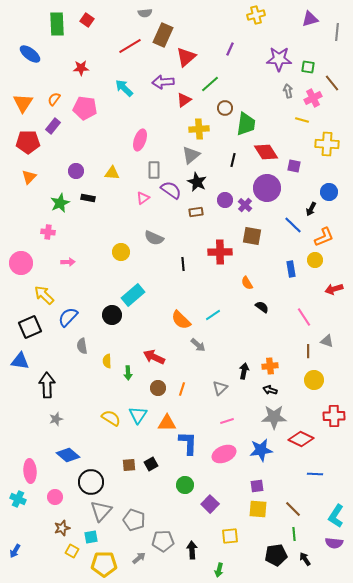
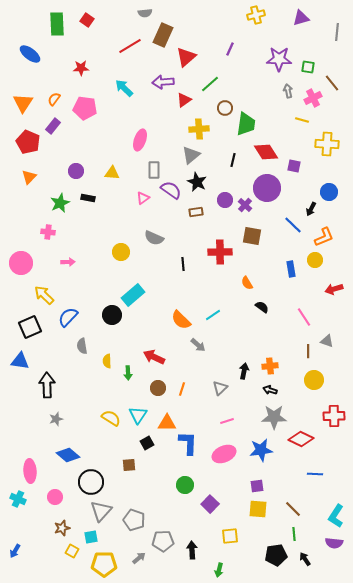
purple triangle at (310, 19): moved 9 px left, 1 px up
red pentagon at (28, 142): rotated 25 degrees clockwise
black square at (151, 464): moved 4 px left, 21 px up
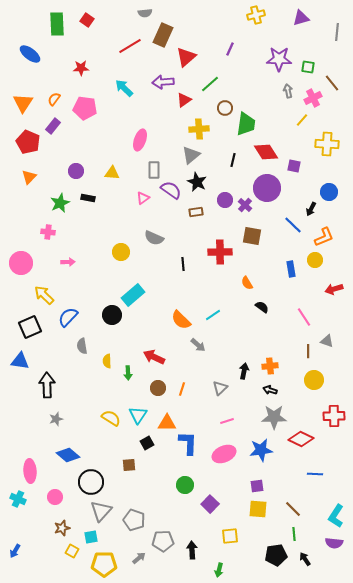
yellow line at (302, 120): rotated 64 degrees counterclockwise
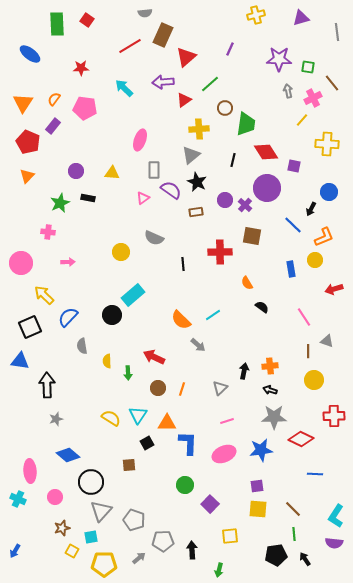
gray line at (337, 32): rotated 12 degrees counterclockwise
orange triangle at (29, 177): moved 2 px left, 1 px up
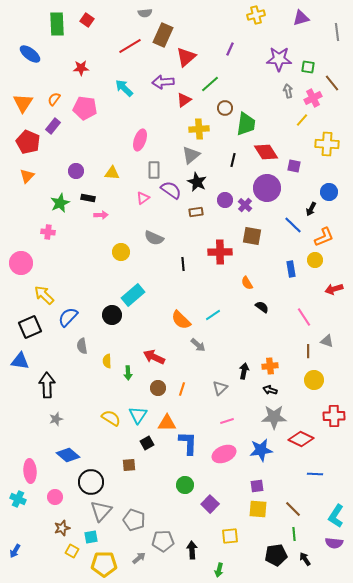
pink arrow at (68, 262): moved 33 px right, 47 px up
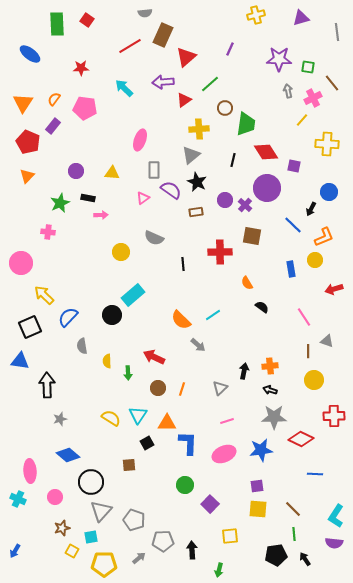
gray star at (56, 419): moved 4 px right
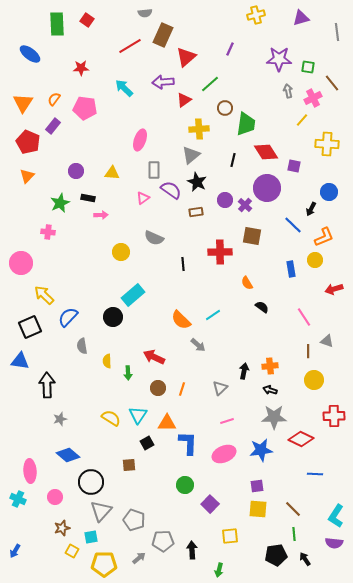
black circle at (112, 315): moved 1 px right, 2 px down
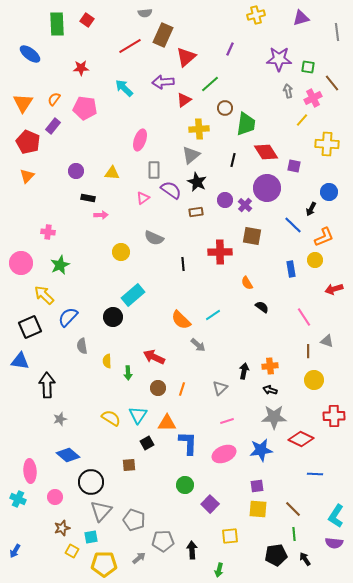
green star at (60, 203): moved 62 px down
